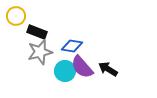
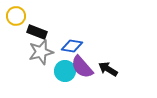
gray star: moved 1 px right
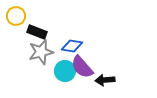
black arrow: moved 3 px left, 11 px down; rotated 36 degrees counterclockwise
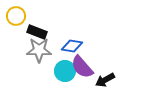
gray star: moved 2 px left, 2 px up; rotated 15 degrees clockwise
black arrow: rotated 24 degrees counterclockwise
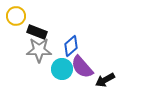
blue diamond: moved 1 px left; rotated 50 degrees counterclockwise
cyan circle: moved 3 px left, 2 px up
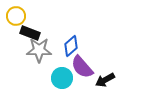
black rectangle: moved 7 px left, 1 px down
cyan circle: moved 9 px down
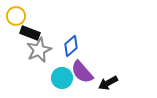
gray star: rotated 25 degrees counterclockwise
purple semicircle: moved 5 px down
black arrow: moved 3 px right, 3 px down
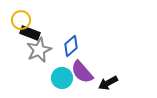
yellow circle: moved 5 px right, 4 px down
